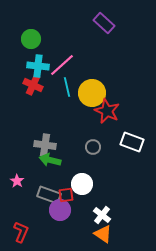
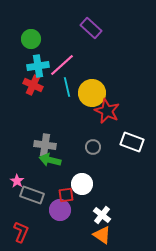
purple rectangle: moved 13 px left, 5 px down
cyan cross: rotated 15 degrees counterclockwise
gray rectangle: moved 17 px left
orange triangle: moved 1 px left, 1 px down
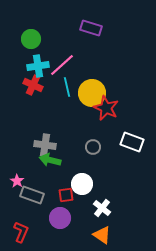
purple rectangle: rotated 25 degrees counterclockwise
red star: moved 1 px left, 3 px up
purple circle: moved 8 px down
white cross: moved 7 px up
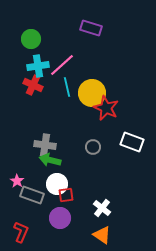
white circle: moved 25 px left
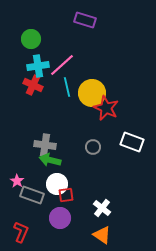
purple rectangle: moved 6 px left, 8 px up
